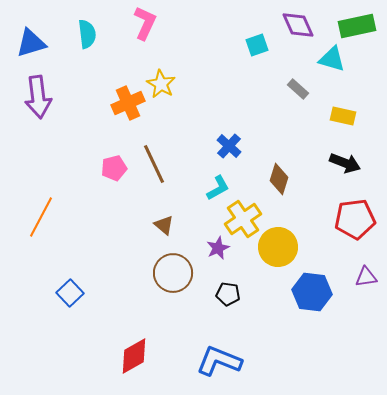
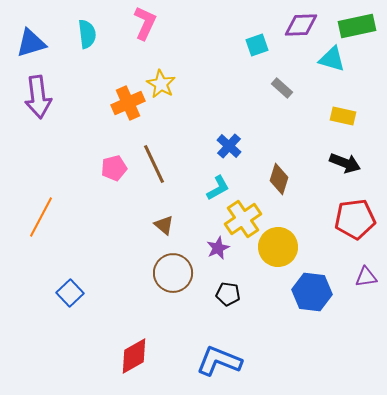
purple diamond: moved 3 px right; rotated 68 degrees counterclockwise
gray rectangle: moved 16 px left, 1 px up
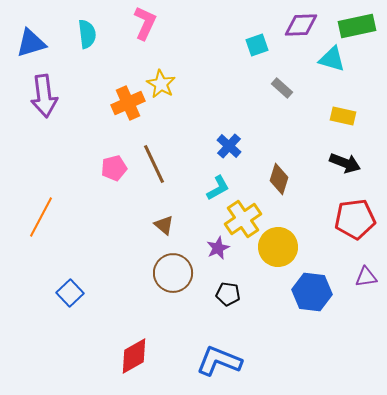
purple arrow: moved 6 px right, 1 px up
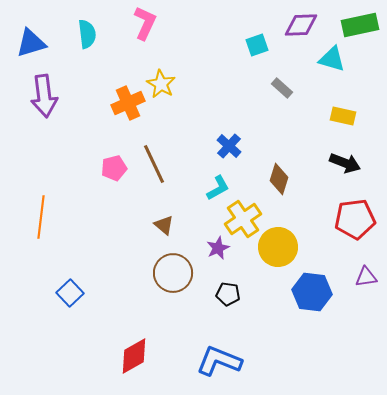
green rectangle: moved 3 px right, 1 px up
orange line: rotated 21 degrees counterclockwise
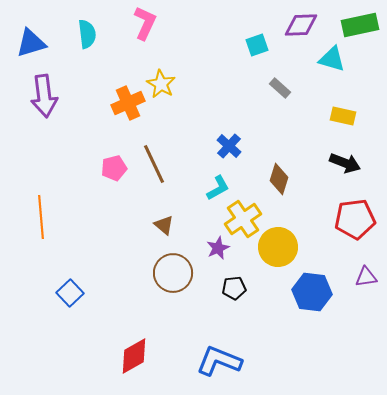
gray rectangle: moved 2 px left
orange line: rotated 12 degrees counterclockwise
black pentagon: moved 6 px right, 6 px up; rotated 15 degrees counterclockwise
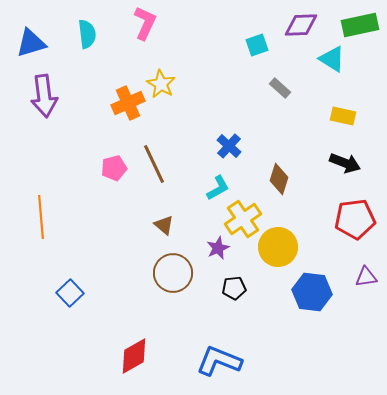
cyan triangle: rotated 16 degrees clockwise
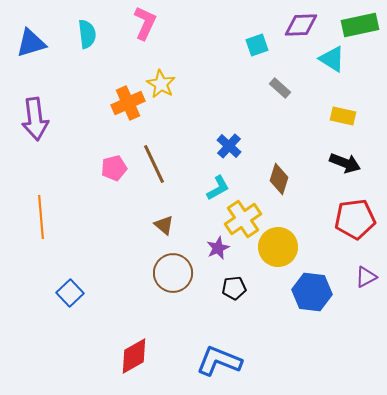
purple arrow: moved 9 px left, 23 px down
purple triangle: rotated 20 degrees counterclockwise
